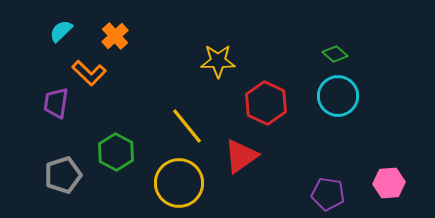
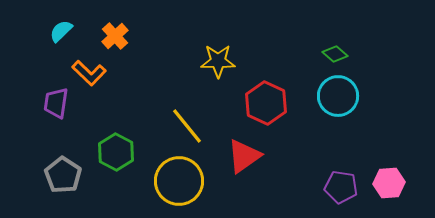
red triangle: moved 3 px right
gray pentagon: rotated 21 degrees counterclockwise
yellow circle: moved 2 px up
purple pentagon: moved 13 px right, 7 px up
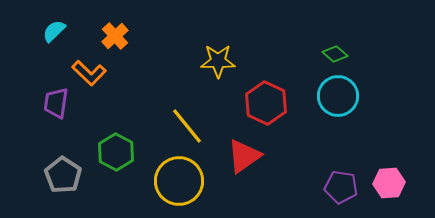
cyan semicircle: moved 7 px left
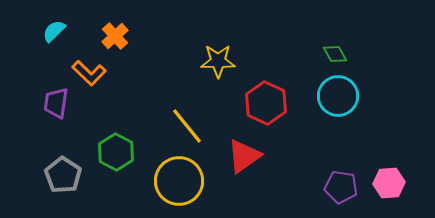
green diamond: rotated 20 degrees clockwise
